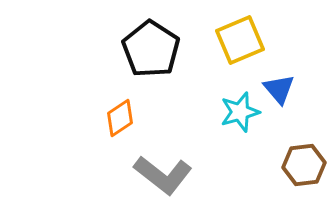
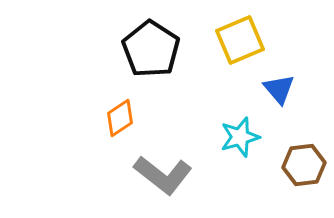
cyan star: moved 25 px down
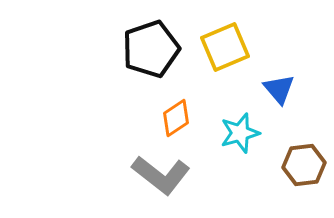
yellow square: moved 15 px left, 7 px down
black pentagon: rotated 20 degrees clockwise
orange diamond: moved 56 px right
cyan star: moved 4 px up
gray L-shape: moved 2 px left
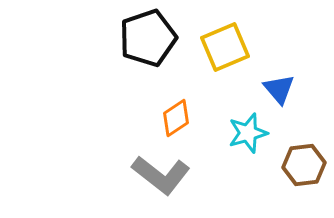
black pentagon: moved 3 px left, 11 px up
cyan star: moved 8 px right
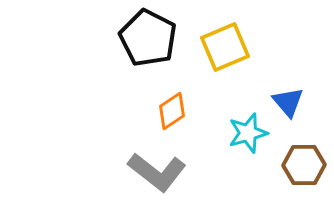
black pentagon: rotated 26 degrees counterclockwise
blue triangle: moved 9 px right, 13 px down
orange diamond: moved 4 px left, 7 px up
brown hexagon: rotated 6 degrees clockwise
gray L-shape: moved 4 px left, 3 px up
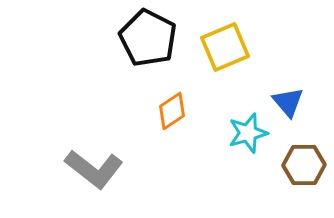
gray L-shape: moved 63 px left, 3 px up
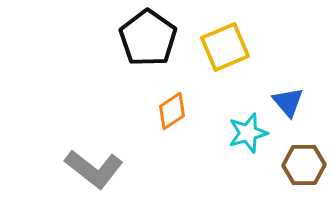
black pentagon: rotated 8 degrees clockwise
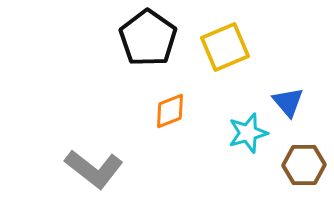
orange diamond: moved 2 px left; rotated 12 degrees clockwise
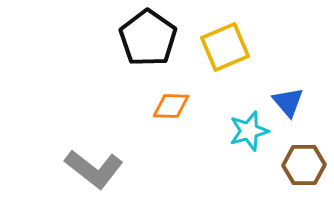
orange diamond: moved 1 px right, 5 px up; rotated 24 degrees clockwise
cyan star: moved 1 px right, 2 px up
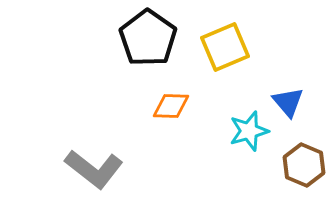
brown hexagon: rotated 24 degrees clockwise
